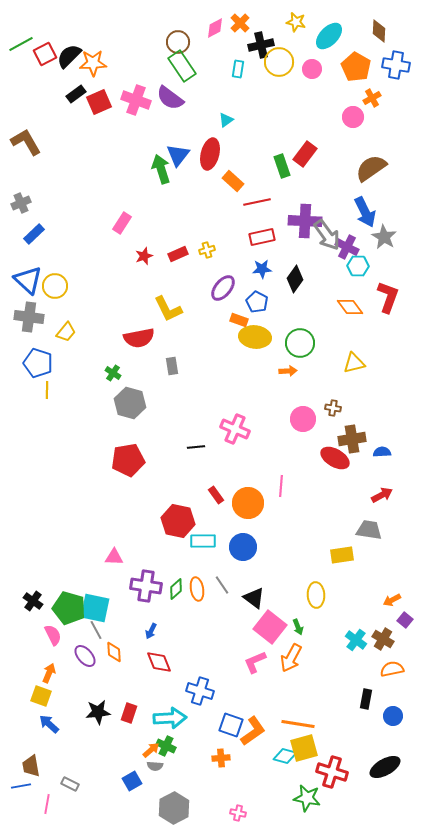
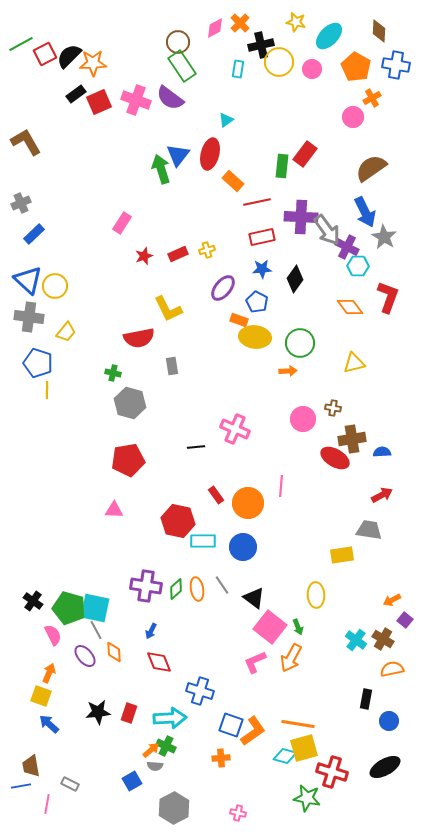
green rectangle at (282, 166): rotated 25 degrees clockwise
purple cross at (305, 221): moved 4 px left, 4 px up
gray arrow at (327, 235): moved 5 px up
green cross at (113, 373): rotated 21 degrees counterclockwise
pink triangle at (114, 557): moved 47 px up
blue circle at (393, 716): moved 4 px left, 5 px down
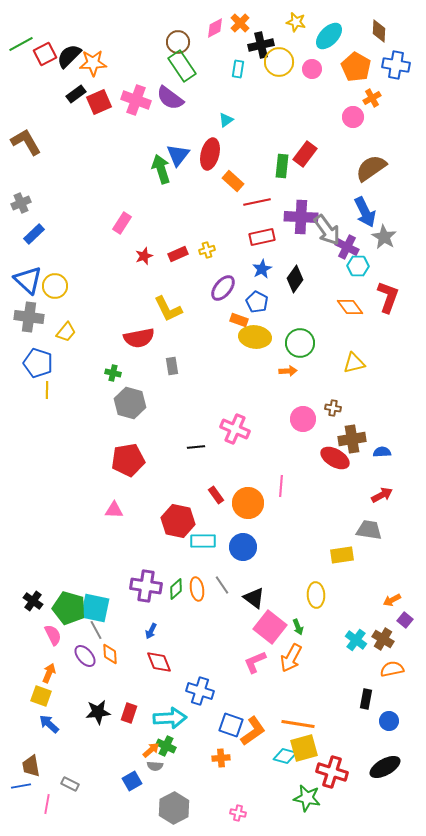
blue star at (262, 269): rotated 24 degrees counterclockwise
orange diamond at (114, 652): moved 4 px left, 2 px down
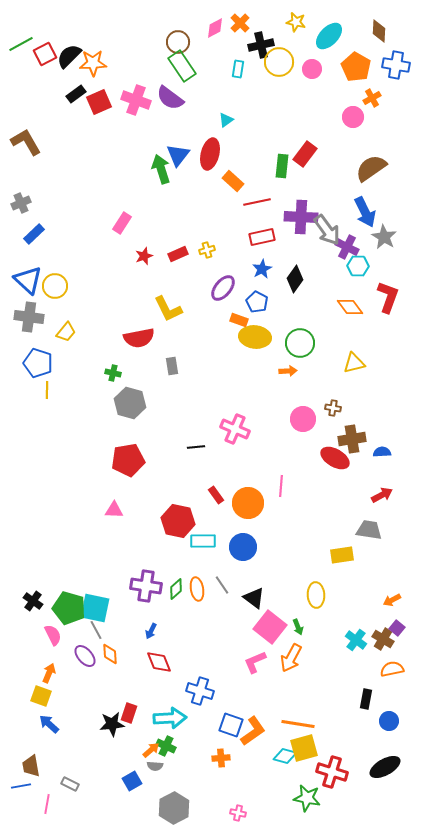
purple square at (405, 620): moved 8 px left, 8 px down
black star at (98, 712): moved 14 px right, 12 px down
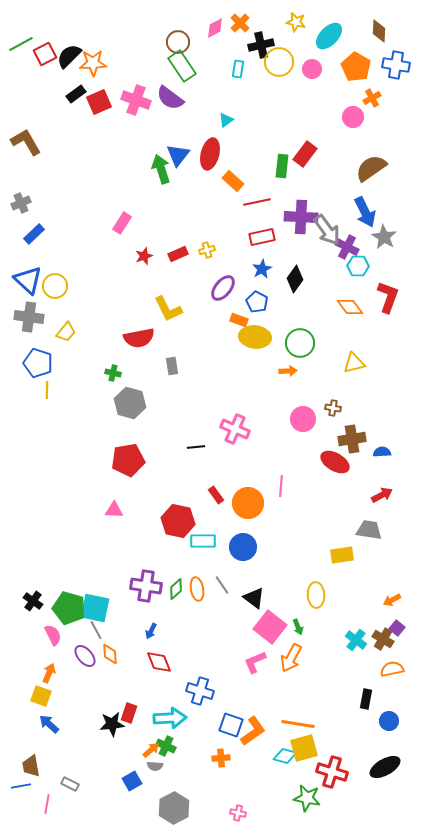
red ellipse at (335, 458): moved 4 px down
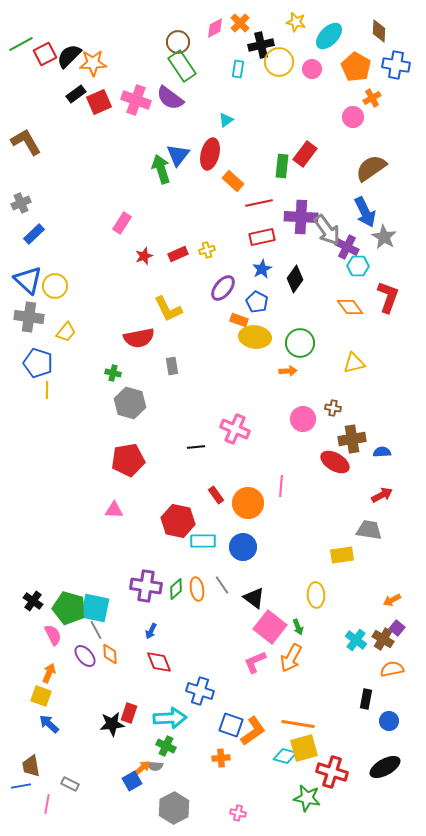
red line at (257, 202): moved 2 px right, 1 px down
orange arrow at (151, 750): moved 9 px left, 18 px down
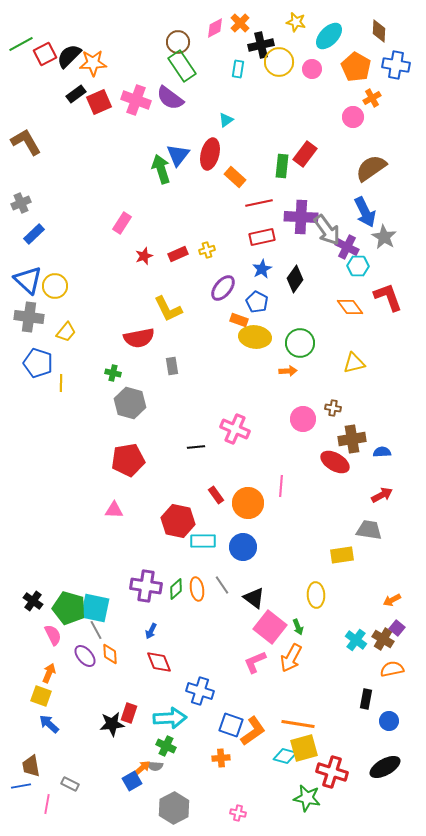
orange rectangle at (233, 181): moved 2 px right, 4 px up
red L-shape at (388, 297): rotated 40 degrees counterclockwise
yellow line at (47, 390): moved 14 px right, 7 px up
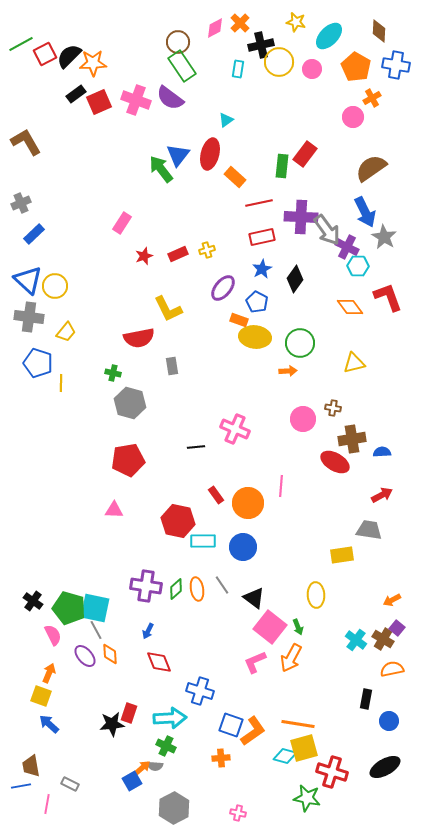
green arrow at (161, 169): rotated 20 degrees counterclockwise
blue arrow at (151, 631): moved 3 px left
